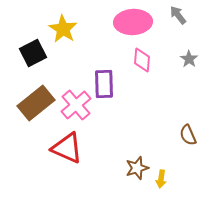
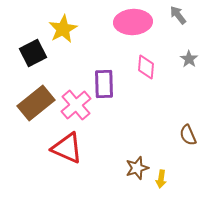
yellow star: rotated 12 degrees clockwise
pink diamond: moved 4 px right, 7 px down
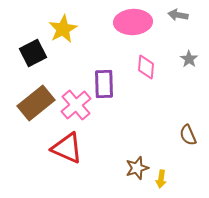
gray arrow: rotated 42 degrees counterclockwise
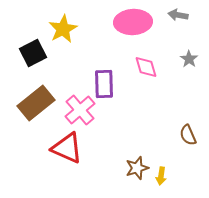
pink diamond: rotated 20 degrees counterclockwise
pink cross: moved 4 px right, 5 px down
yellow arrow: moved 3 px up
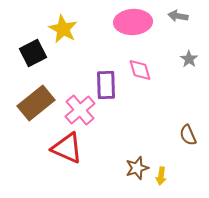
gray arrow: moved 1 px down
yellow star: rotated 16 degrees counterclockwise
pink diamond: moved 6 px left, 3 px down
purple rectangle: moved 2 px right, 1 px down
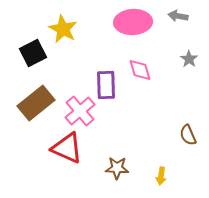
pink cross: moved 1 px down
brown star: moved 20 px left; rotated 20 degrees clockwise
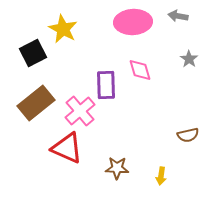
brown semicircle: rotated 80 degrees counterclockwise
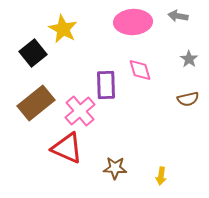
black square: rotated 12 degrees counterclockwise
brown semicircle: moved 36 px up
brown star: moved 2 px left
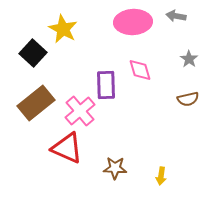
gray arrow: moved 2 px left
black square: rotated 8 degrees counterclockwise
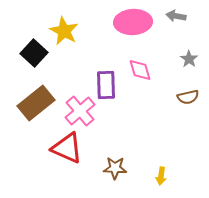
yellow star: moved 1 px right, 2 px down
black square: moved 1 px right
brown semicircle: moved 2 px up
